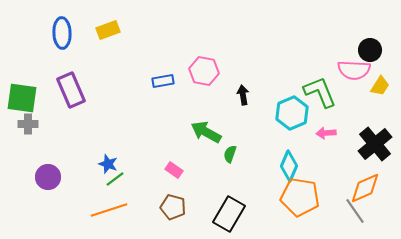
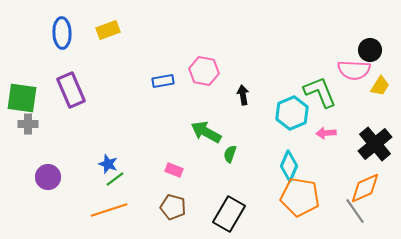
pink rectangle: rotated 12 degrees counterclockwise
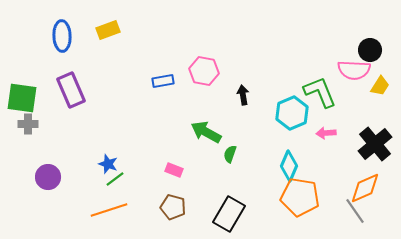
blue ellipse: moved 3 px down
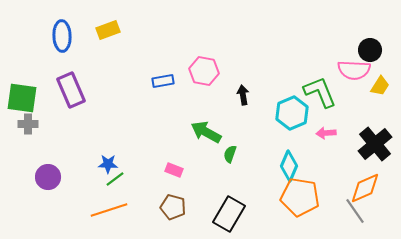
blue star: rotated 18 degrees counterclockwise
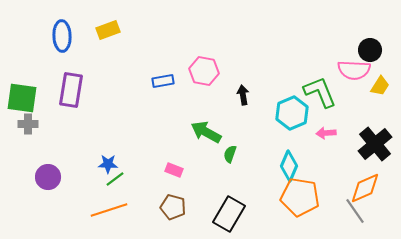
purple rectangle: rotated 32 degrees clockwise
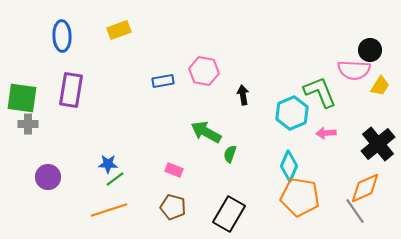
yellow rectangle: moved 11 px right
black cross: moved 3 px right
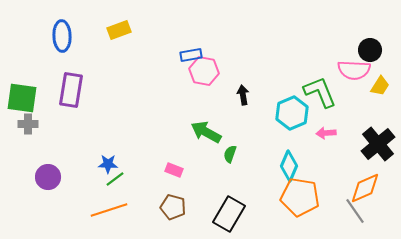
blue rectangle: moved 28 px right, 26 px up
